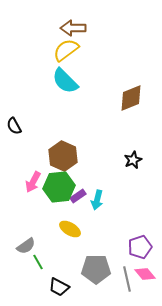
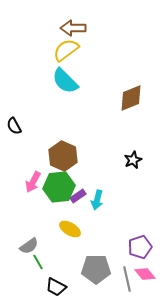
gray semicircle: moved 3 px right
black trapezoid: moved 3 px left
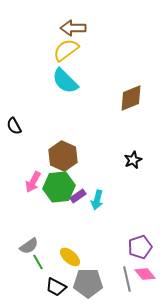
yellow ellipse: moved 28 px down; rotated 10 degrees clockwise
gray pentagon: moved 8 px left, 14 px down
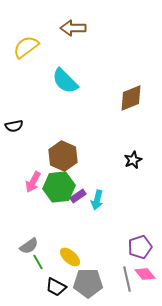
yellow semicircle: moved 40 px left, 3 px up
black semicircle: rotated 72 degrees counterclockwise
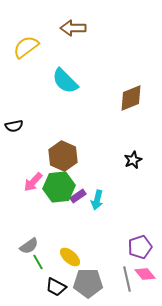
pink arrow: rotated 15 degrees clockwise
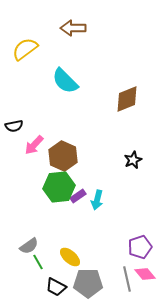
yellow semicircle: moved 1 px left, 2 px down
brown diamond: moved 4 px left, 1 px down
pink arrow: moved 1 px right, 37 px up
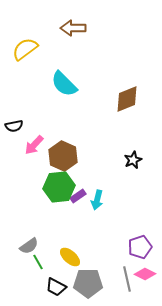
cyan semicircle: moved 1 px left, 3 px down
pink diamond: rotated 25 degrees counterclockwise
